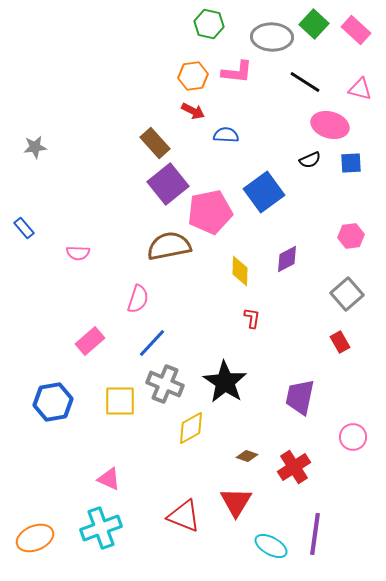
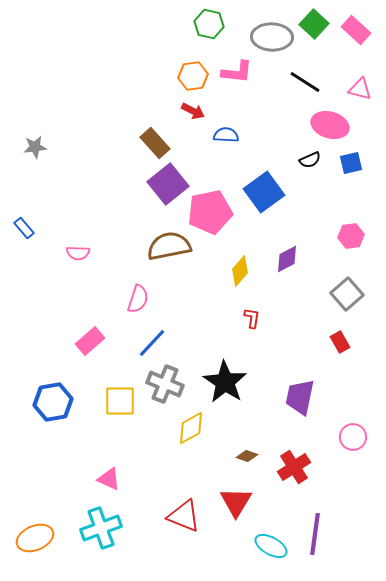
blue square at (351, 163): rotated 10 degrees counterclockwise
yellow diamond at (240, 271): rotated 40 degrees clockwise
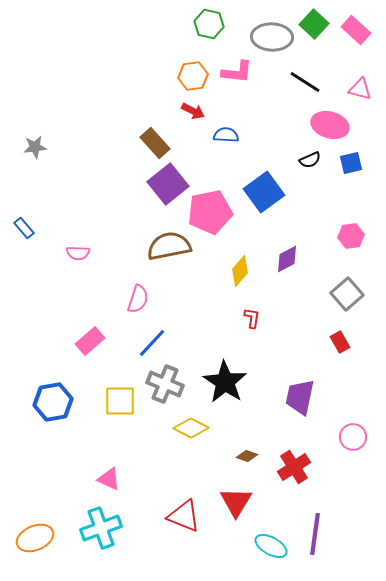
yellow diamond at (191, 428): rotated 56 degrees clockwise
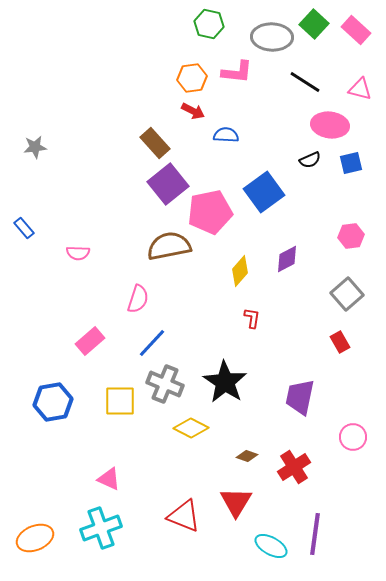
orange hexagon at (193, 76): moved 1 px left, 2 px down
pink ellipse at (330, 125): rotated 9 degrees counterclockwise
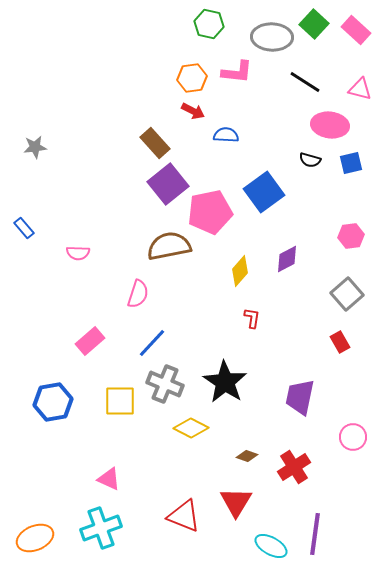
black semicircle at (310, 160): rotated 40 degrees clockwise
pink semicircle at (138, 299): moved 5 px up
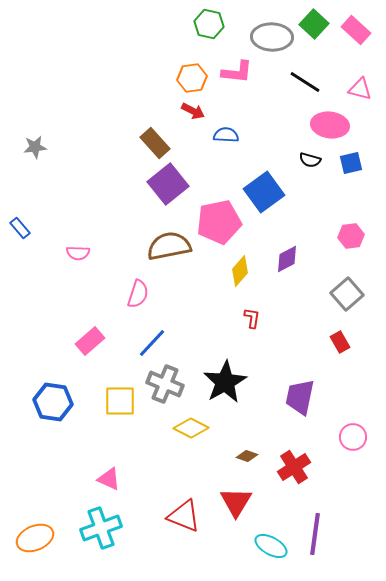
pink pentagon at (210, 212): moved 9 px right, 10 px down
blue rectangle at (24, 228): moved 4 px left
black star at (225, 382): rotated 9 degrees clockwise
blue hexagon at (53, 402): rotated 18 degrees clockwise
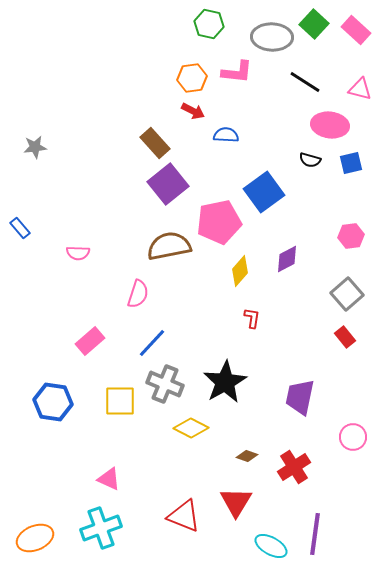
red rectangle at (340, 342): moved 5 px right, 5 px up; rotated 10 degrees counterclockwise
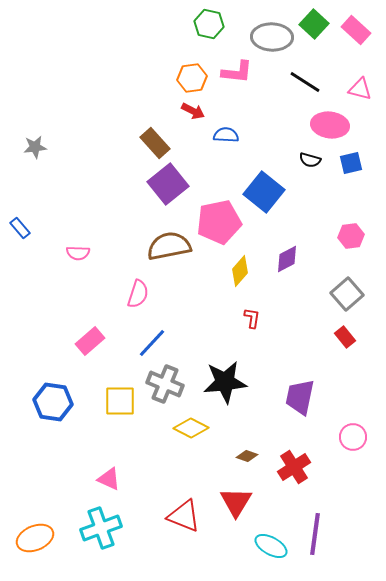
blue square at (264, 192): rotated 15 degrees counterclockwise
black star at (225, 382): rotated 24 degrees clockwise
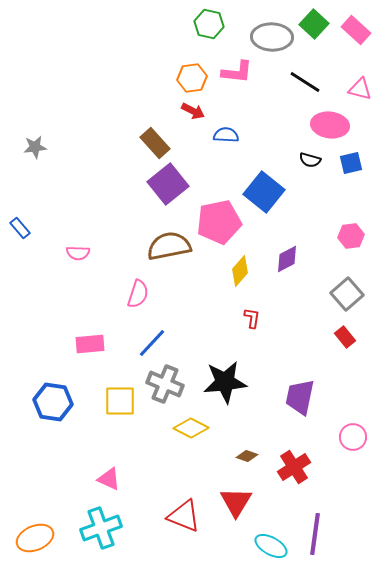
pink rectangle at (90, 341): moved 3 px down; rotated 36 degrees clockwise
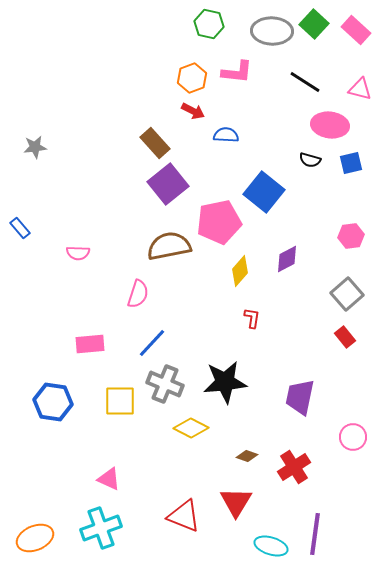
gray ellipse at (272, 37): moved 6 px up
orange hexagon at (192, 78): rotated 12 degrees counterclockwise
cyan ellipse at (271, 546): rotated 12 degrees counterclockwise
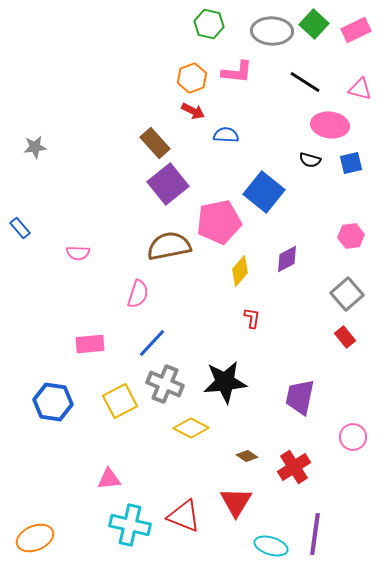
pink rectangle at (356, 30): rotated 68 degrees counterclockwise
yellow square at (120, 401): rotated 28 degrees counterclockwise
brown diamond at (247, 456): rotated 15 degrees clockwise
pink triangle at (109, 479): rotated 30 degrees counterclockwise
cyan cross at (101, 528): moved 29 px right, 3 px up; rotated 33 degrees clockwise
